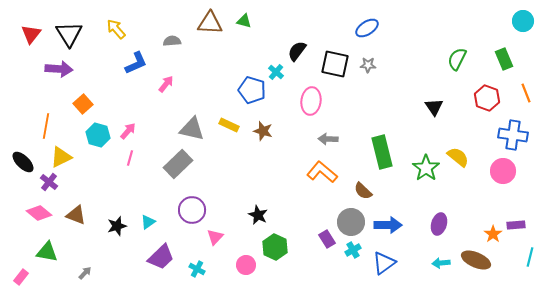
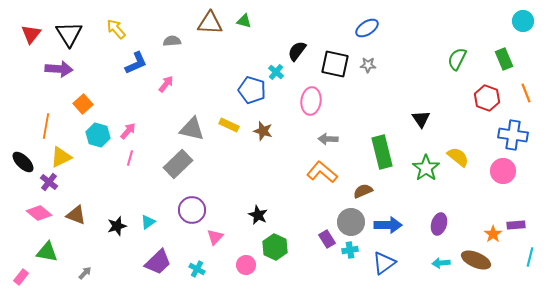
black triangle at (434, 107): moved 13 px left, 12 px down
brown semicircle at (363, 191): rotated 114 degrees clockwise
cyan cross at (353, 250): moved 3 px left; rotated 21 degrees clockwise
purple trapezoid at (161, 257): moved 3 px left, 5 px down
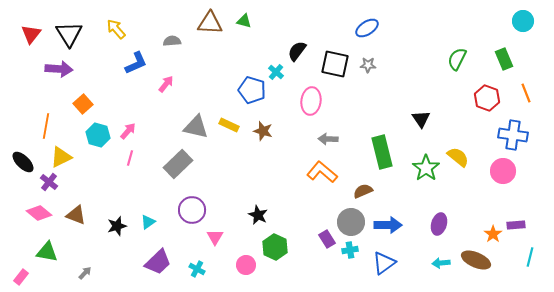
gray triangle at (192, 129): moved 4 px right, 2 px up
pink triangle at (215, 237): rotated 12 degrees counterclockwise
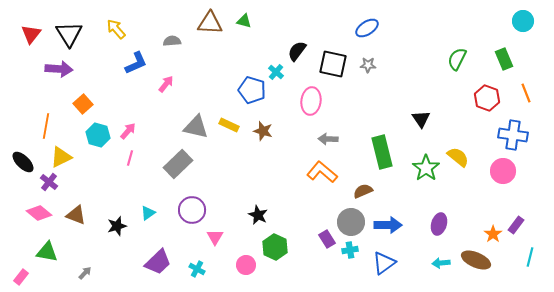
black square at (335, 64): moved 2 px left
cyan triangle at (148, 222): moved 9 px up
purple rectangle at (516, 225): rotated 48 degrees counterclockwise
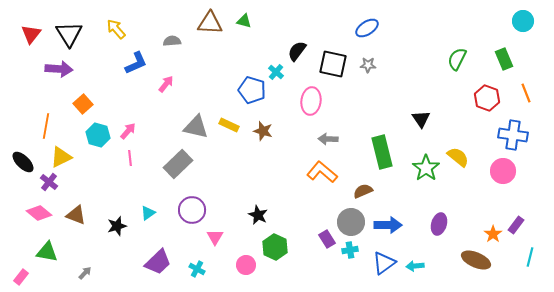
pink line at (130, 158): rotated 21 degrees counterclockwise
cyan arrow at (441, 263): moved 26 px left, 3 px down
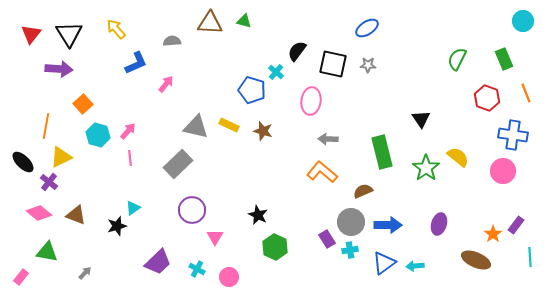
cyan triangle at (148, 213): moved 15 px left, 5 px up
cyan line at (530, 257): rotated 18 degrees counterclockwise
pink circle at (246, 265): moved 17 px left, 12 px down
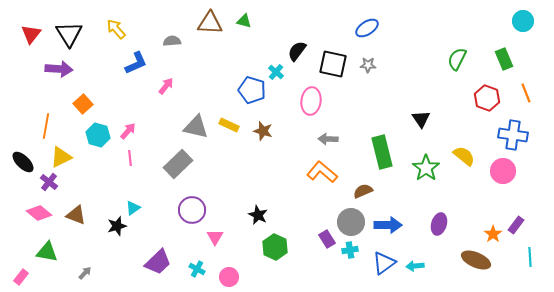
pink arrow at (166, 84): moved 2 px down
yellow semicircle at (458, 157): moved 6 px right, 1 px up
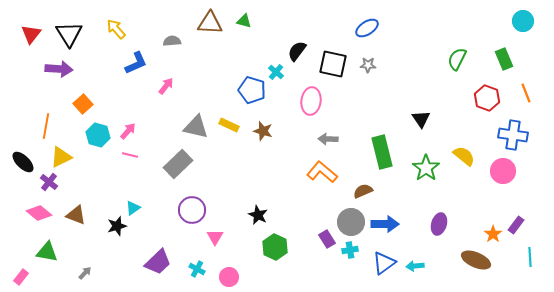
pink line at (130, 158): moved 3 px up; rotated 70 degrees counterclockwise
blue arrow at (388, 225): moved 3 px left, 1 px up
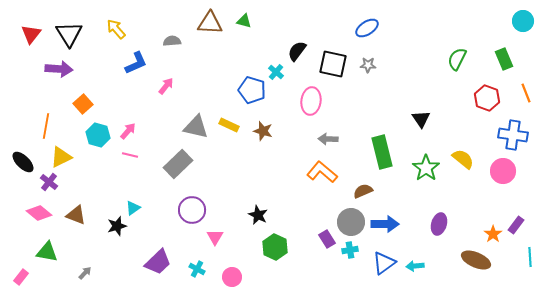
yellow semicircle at (464, 156): moved 1 px left, 3 px down
pink circle at (229, 277): moved 3 px right
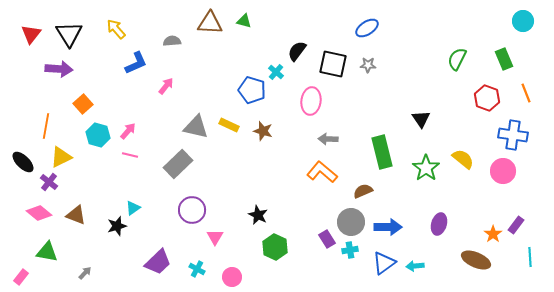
blue arrow at (385, 224): moved 3 px right, 3 px down
